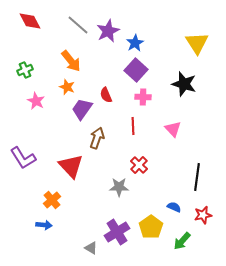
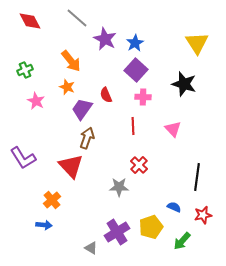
gray line: moved 1 px left, 7 px up
purple star: moved 3 px left, 8 px down; rotated 20 degrees counterclockwise
brown arrow: moved 10 px left
yellow pentagon: rotated 15 degrees clockwise
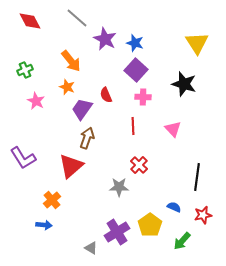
blue star: rotated 24 degrees counterclockwise
red triangle: rotated 32 degrees clockwise
yellow pentagon: moved 1 px left, 2 px up; rotated 15 degrees counterclockwise
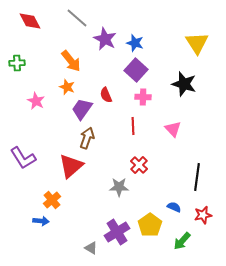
green cross: moved 8 px left, 7 px up; rotated 21 degrees clockwise
blue arrow: moved 3 px left, 4 px up
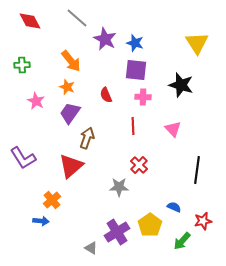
green cross: moved 5 px right, 2 px down
purple square: rotated 35 degrees counterclockwise
black star: moved 3 px left, 1 px down
purple trapezoid: moved 12 px left, 4 px down
black line: moved 7 px up
red star: moved 6 px down
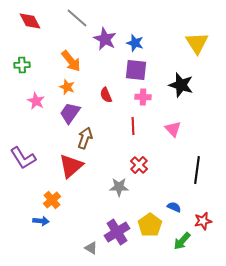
brown arrow: moved 2 px left
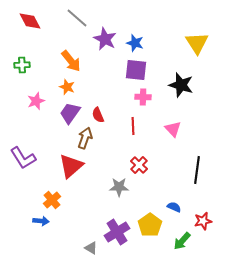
red semicircle: moved 8 px left, 20 px down
pink star: rotated 24 degrees clockwise
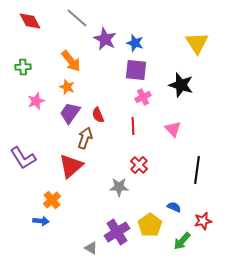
green cross: moved 1 px right, 2 px down
pink cross: rotated 28 degrees counterclockwise
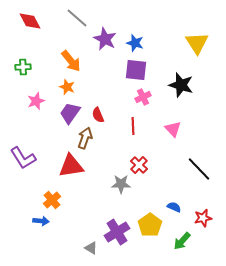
red triangle: rotated 32 degrees clockwise
black line: moved 2 px right, 1 px up; rotated 52 degrees counterclockwise
gray star: moved 2 px right, 3 px up
red star: moved 3 px up
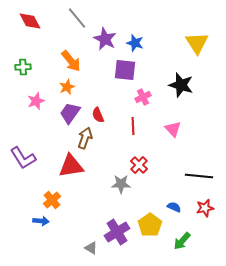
gray line: rotated 10 degrees clockwise
purple square: moved 11 px left
orange star: rotated 28 degrees clockwise
black line: moved 7 px down; rotated 40 degrees counterclockwise
red star: moved 2 px right, 10 px up
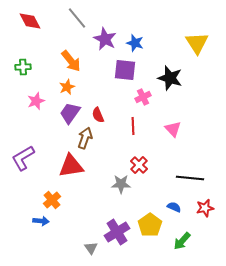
black star: moved 11 px left, 7 px up
purple L-shape: rotated 92 degrees clockwise
black line: moved 9 px left, 2 px down
gray triangle: rotated 24 degrees clockwise
